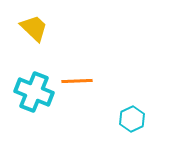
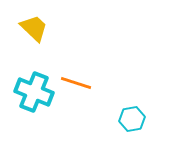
orange line: moved 1 px left, 2 px down; rotated 20 degrees clockwise
cyan hexagon: rotated 15 degrees clockwise
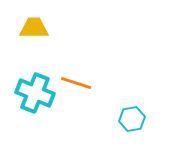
yellow trapezoid: rotated 44 degrees counterclockwise
cyan cross: moved 1 px right, 1 px down
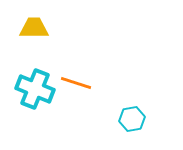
cyan cross: moved 4 px up
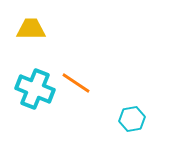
yellow trapezoid: moved 3 px left, 1 px down
orange line: rotated 16 degrees clockwise
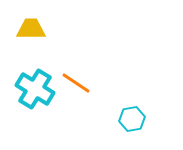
cyan cross: rotated 9 degrees clockwise
